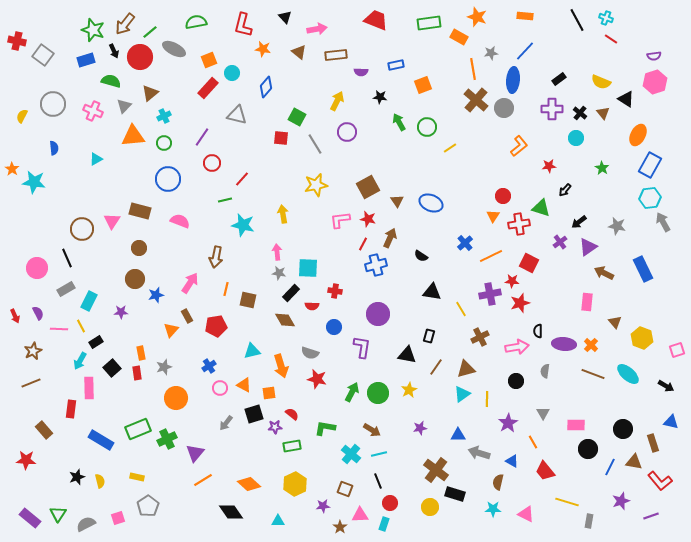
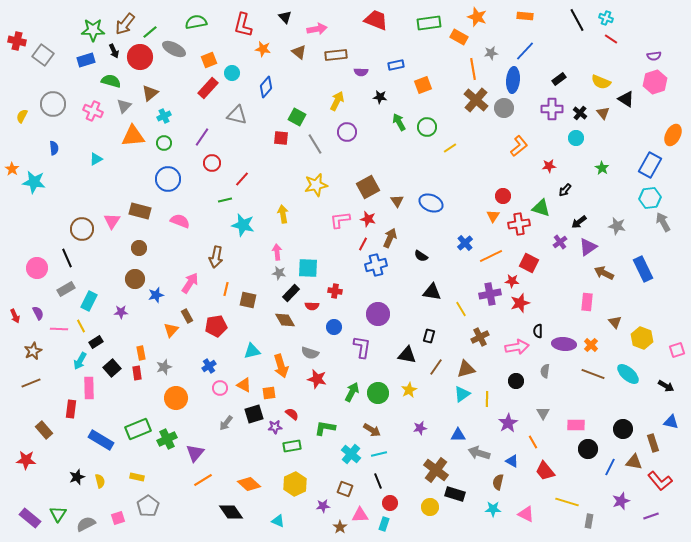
green star at (93, 30): rotated 20 degrees counterclockwise
orange ellipse at (638, 135): moved 35 px right
cyan triangle at (278, 521): rotated 24 degrees clockwise
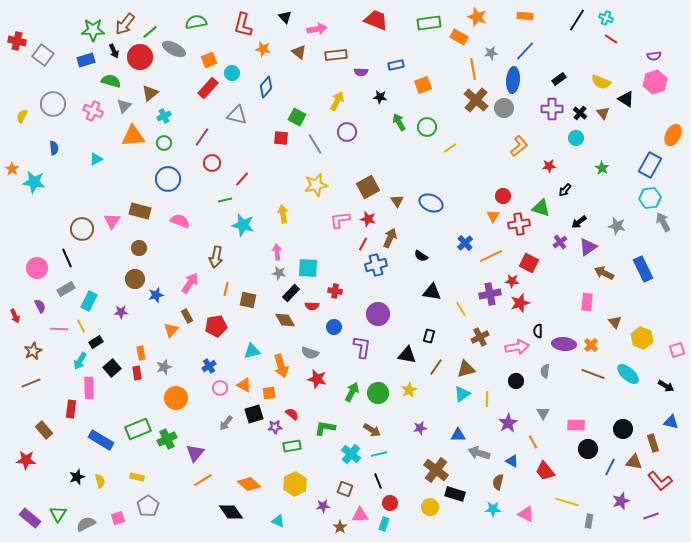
black line at (577, 20): rotated 60 degrees clockwise
purple semicircle at (38, 313): moved 2 px right, 7 px up
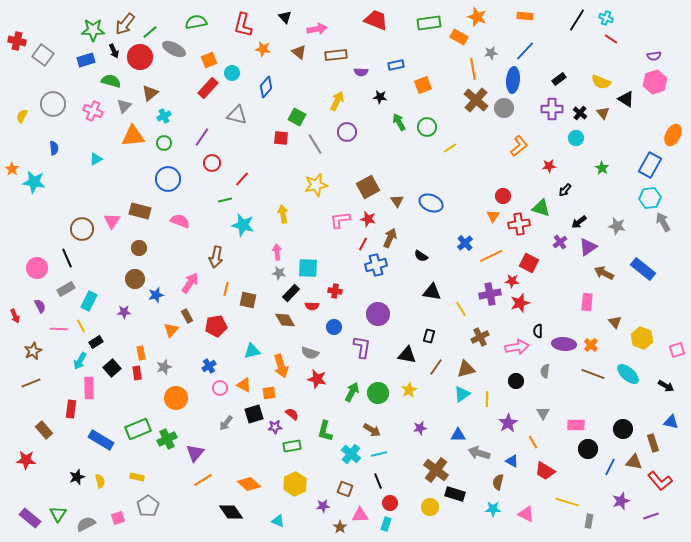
blue rectangle at (643, 269): rotated 25 degrees counterclockwise
purple star at (121, 312): moved 3 px right
green L-shape at (325, 428): moved 3 px down; rotated 85 degrees counterclockwise
red trapezoid at (545, 471): rotated 20 degrees counterclockwise
cyan rectangle at (384, 524): moved 2 px right
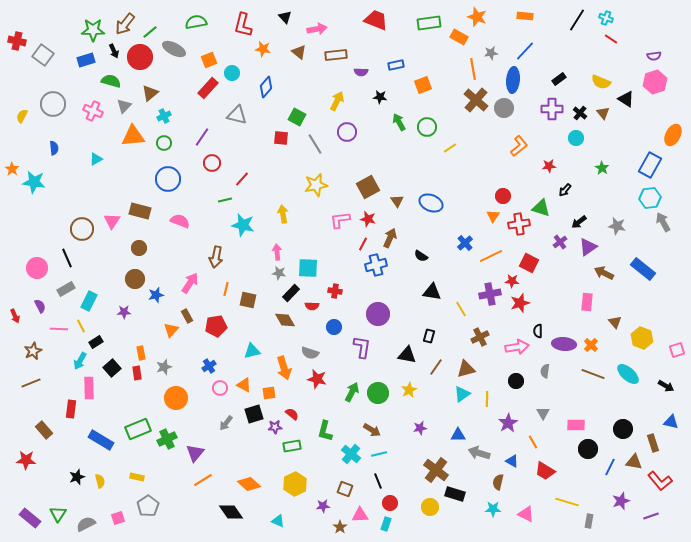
orange arrow at (281, 366): moved 3 px right, 2 px down
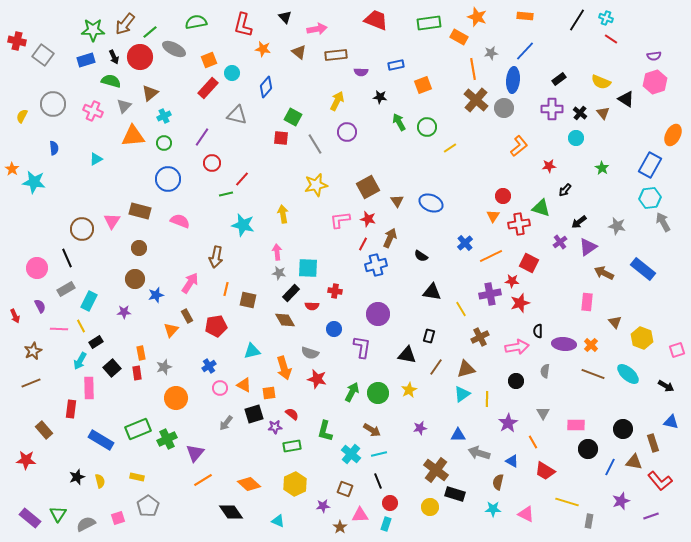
black arrow at (114, 51): moved 6 px down
green square at (297, 117): moved 4 px left
green line at (225, 200): moved 1 px right, 6 px up
blue circle at (334, 327): moved 2 px down
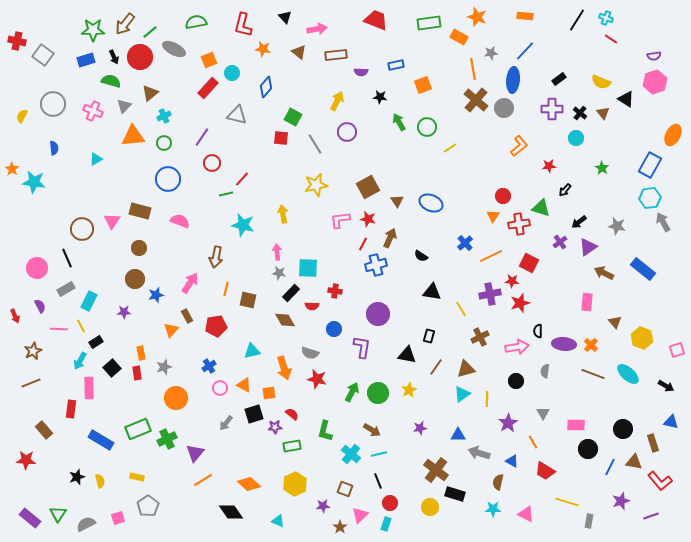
pink triangle at (360, 515): rotated 42 degrees counterclockwise
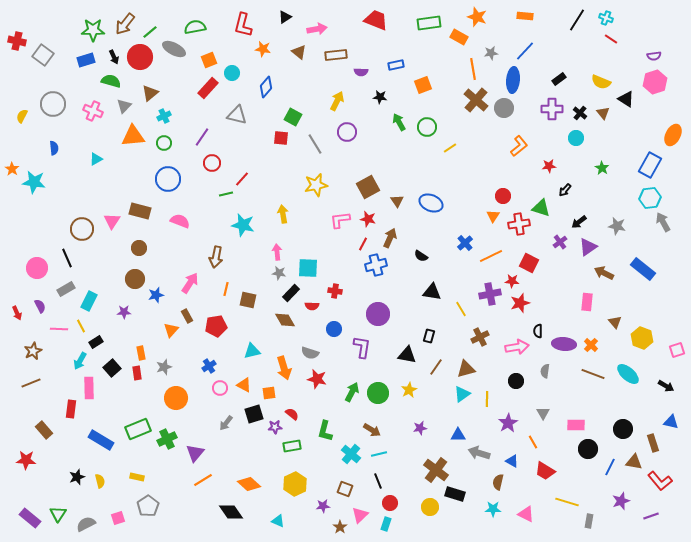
black triangle at (285, 17): rotated 40 degrees clockwise
green semicircle at (196, 22): moved 1 px left, 5 px down
red arrow at (15, 316): moved 2 px right, 3 px up
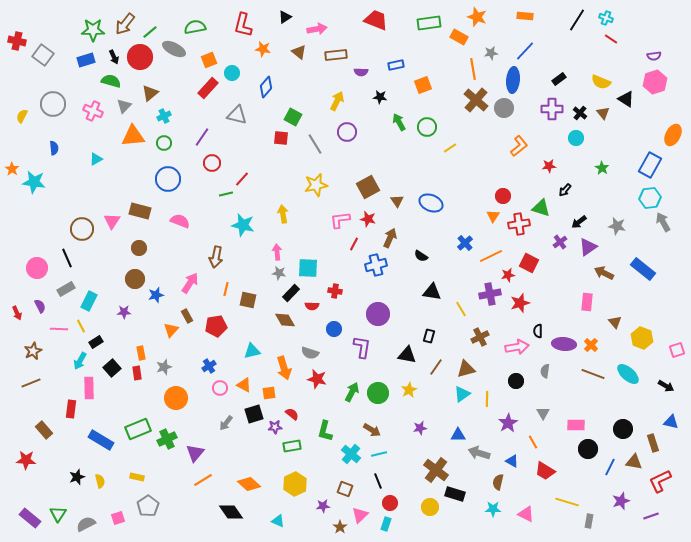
red line at (363, 244): moved 9 px left
red star at (512, 281): moved 4 px left, 6 px up; rotated 16 degrees counterclockwise
red L-shape at (660, 481): rotated 105 degrees clockwise
